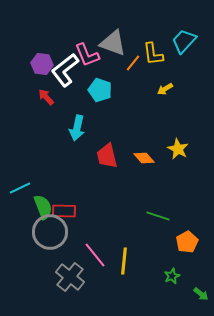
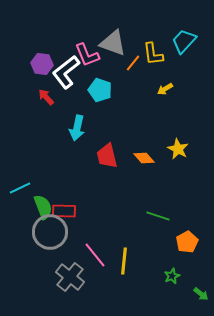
white L-shape: moved 1 px right, 2 px down
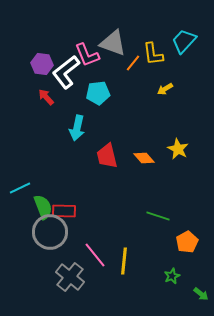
cyan pentagon: moved 2 px left, 3 px down; rotated 25 degrees counterclockwise
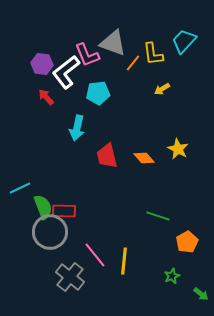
yellow arrow: moved 3 px left
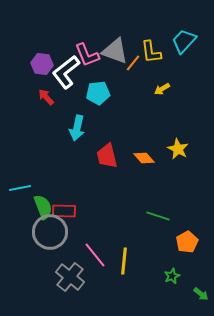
gray triangle: moved 2 px right, 8 px down
yellow L-shape: moved 2 px left, 2 px up
cyan line: rotated 15 degrees clockwise
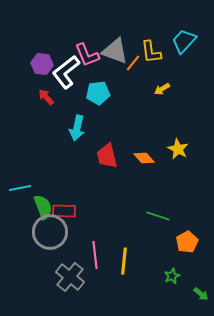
pink line: rotated 32 degrees clockwise
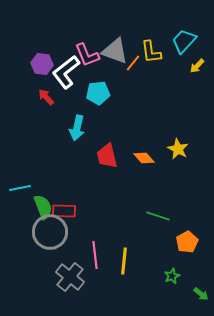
yellow arrow: moved 35 px right, 23 px up; rotated 14 degrees counterclockwise
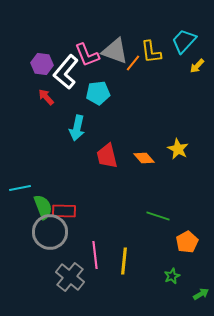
white L-shape: rotated 12 degrees counterclockwise
green arrow: rotated 70 degrees counterclockwise
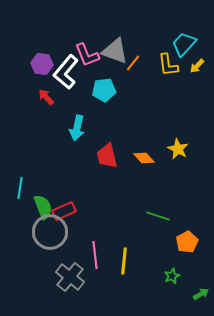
cyan trapezoid: moved 3 px down
yellow L-shape: moved 17 px right, 13 px down
cyan pentagon: moved 6 px right, 3 px up
cyan line: rotated 70 degrees counterclockwise
red rectangle: rotated 25 degrees counterclockwise
